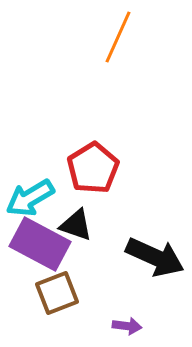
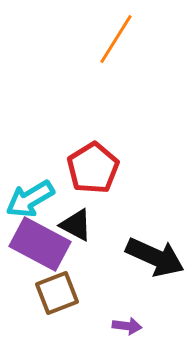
orange line: moved 2 px left, 2 px down; rotated 8 degrees clockwise
cyan arrow: moved 1 px down
black triangle: rotated 9 degrees clockwise
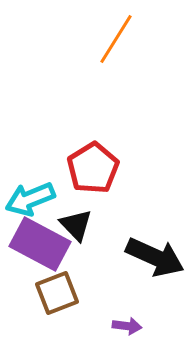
cyan arrow: rotated 9 degrees clockwise
black triangle: rotated 18 degrees clockwise
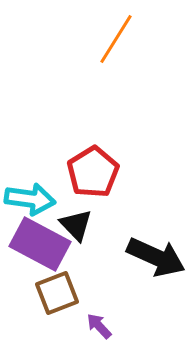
red pentagon: moved 4 px down
cyan arrow: rotated 150 degrees counterclockwise
black arrow: moved 1 px right
purple arrow: moved 28 px left; rotated 140 degrees counterclockwise
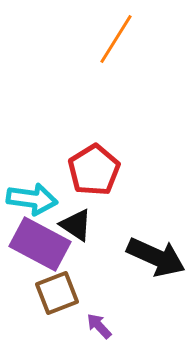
red pentagon: moved 1 px right, 2 px up
cyan arrow: moved 2 px right
black triangle: rotated 12 degrees counterclockwise
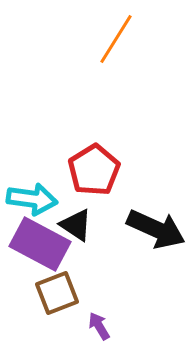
black arrow: moved 28 px up
purple arrow: rotated 12 degrees clockwise
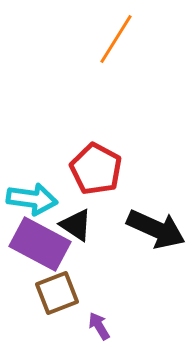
red pentagon: moved 2 px right, 1 px up; rotated 12 degrees counterclockwise
